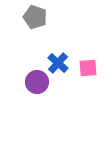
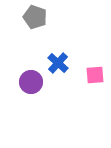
pink square: moved 7 px right, 7 px down
purple circle: moved 6 px left
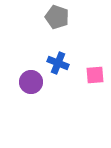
gray pentagon: moved 22 px right
blue cross: rotated 20 degrees counterclockwise
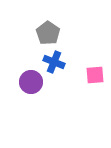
gray pentagon: moved 9 px left, 16 px down; rotated 15 degrees clockwise
blue cross: moved 4 px left, 1 px up
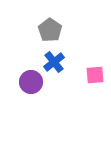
gray pentagon: moved 2 px right, 3 px up
blue cross: rotated 30 degrees clockwise
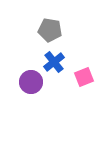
gray pentagon: rotated 25 degrees counterclockwise
pink square: moved 11 px left, 2 px down; rotated 18 degrees counterclockwise
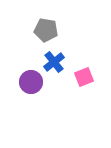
gray pentagon: moved 4 px left
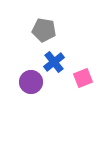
gray pentagon: moved 2 px left
pink square: moved 1 px left, 1 px down
